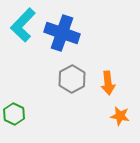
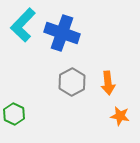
gray hexagon: moved 3 px down
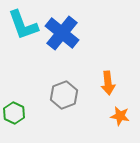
cyan L-shape: rotated 64 degrees counterclockwise
blue cross: rotated 20 degrees clockwise
gray hexagon: moved 8 px left, 13 px down; rotated 8 degrees clockwise
green hexagon: moved 1 px up
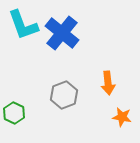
orange star: moved 2 px right, 1 px down
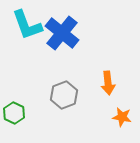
cyan L-shape: moved 4 px right
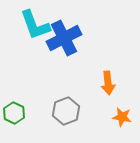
cyan L-shape: moved 8 px right
blue cross: moved 2 px right, 5 px down; rotated 24 degrees clockwise
gray hexagon: moved 2 px right, 16 px down
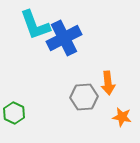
gray hexagon: moved 18 px right, 14 px up; rotated 16 degrees clockwise
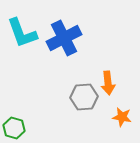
cyan L-shape: moved 13 px left, 8 px down
green hexagon: moved 15 px down; rotated 10 degrees counterclockwise
